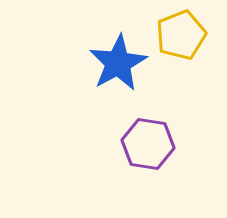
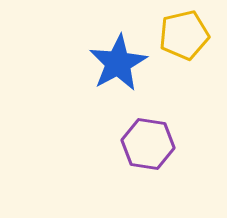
yellow pentagon: moved 3 px right; rotated 9 degrees clockwise
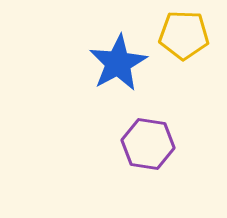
yellow pentagon: rotated 15 degrees clockwise
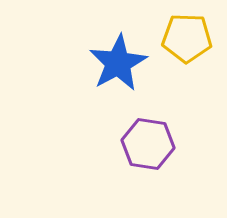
yellow pentagon: moved 3 px right, 3 px down
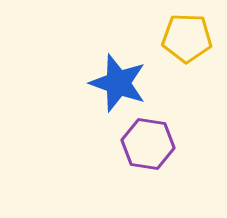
blue star: moved 20 px down; rotated 24 degrees counterclockwise
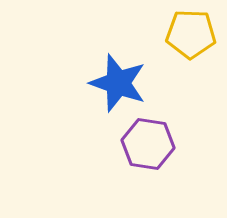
yellow pentagon: moved 4 px right, 4 px up
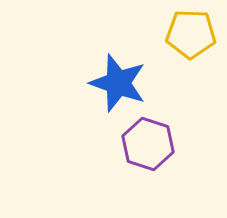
purple hexagon: rotated 9 degrees clockwise
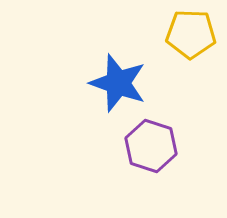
purple hexagon: moved 3 px right, 2 px down
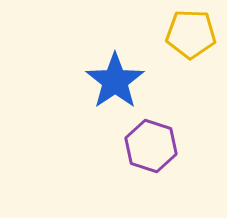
blue star: moved 3 px left, 2 px up; rotated 18 degrees clockwise
